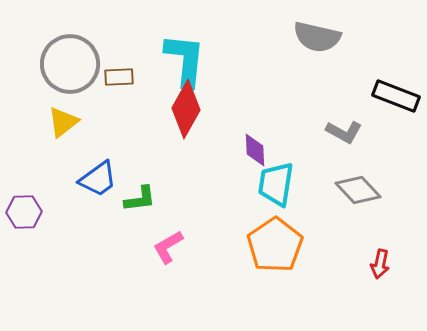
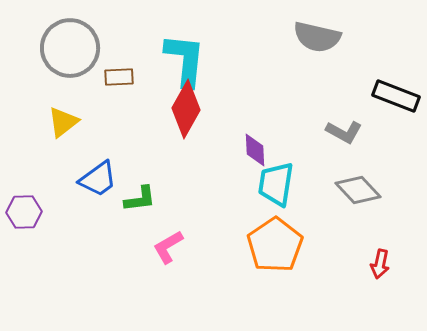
gray circle: moved 16 px up
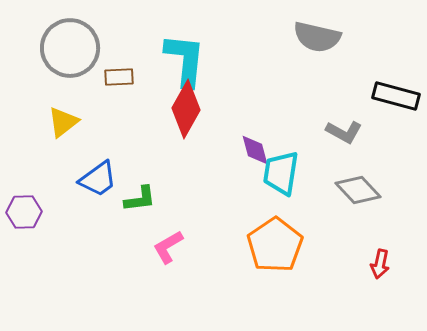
black rectangle: rotated 6 degrees counterclockwise
purple diamond: rotated 12 degrees counterclockwise
cyan trapezoid: moved 5 px right, 11 px up
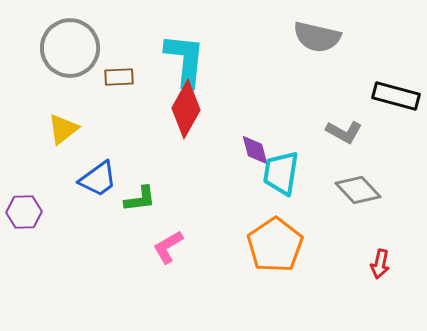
yellow triangle: moved 7 px down
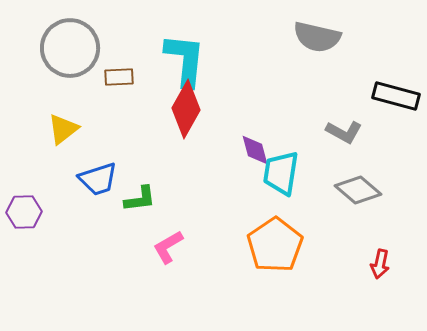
blue trapezoid: rotated 18 degrees clockwise
gray diamond: rotated 6 degrees counterclockwise
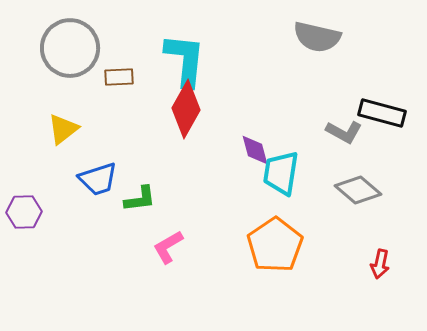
black rectangle: moved 14 px left, 17 px down
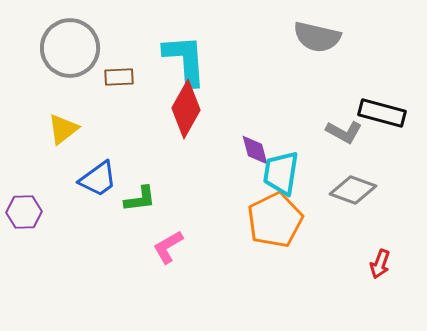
cyan L-shape: rotated 10 degrees counterclockwise
blue trapezoid: rotated 18 degrees counterclockwise
gray diamond: moved 5 px left; rotated 21 degrees counterclockwise
orange pentagon: moved 25 px up; rotated 8 degrees clockwise
red arrow: rotated 8 degrees clockwise
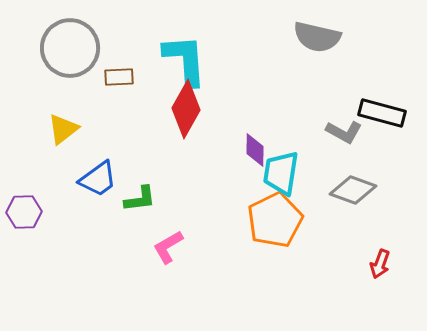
purple diamond: rotated 16 degrees clockwise
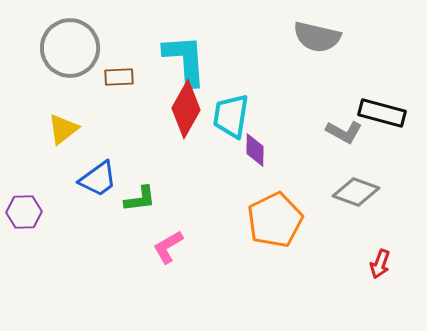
cyan trapezoid: moved 50 px left, 57 px up
gray diamond: moved 3 px right, 2 px down
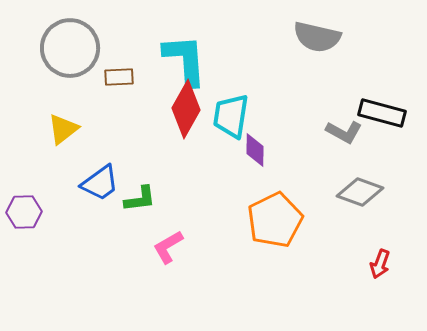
blue trapezoid: moved 2 px right, 4 px down
gray diamond: moved 4 px right
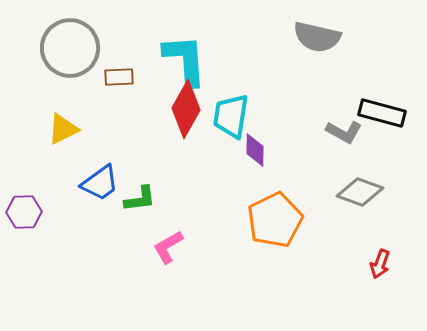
yellow triangle: rotated 12 degrees clockwise
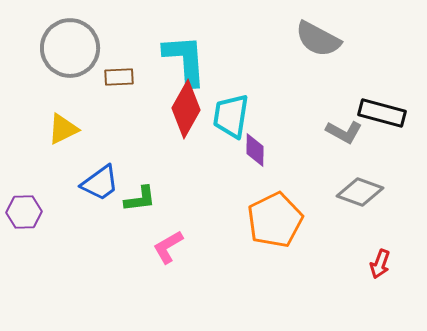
gray semicircle: moved 1 px right, 2 px down; rotated 15 degrees clockwise
